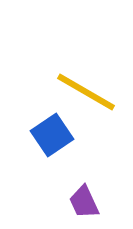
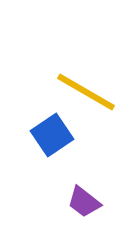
purple trapezoid: rotated 27 degrees counterclockwise
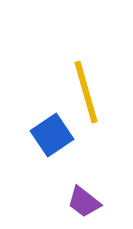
yellow line: rotated 44 degrees clockwise
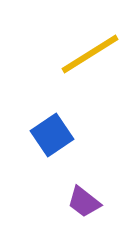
yellow line: moved 4 px right, 38 px up; rotated 74 degrees clockwise
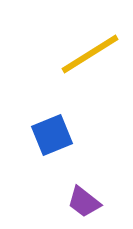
blue square: rotated 12 degrees clockwise
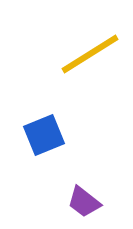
blue square: moved 8 px left
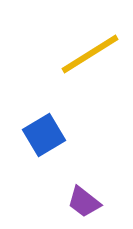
blue square: rotated 9 degrees counterclockwise
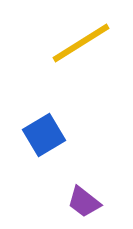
yellow line: moved 9 px left, 11 px up
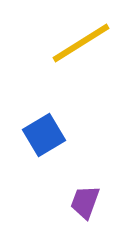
purple trapezoid: moved 1 px right; rotated 72 degrees clockwise
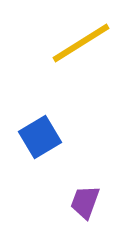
blue square: moved 4 px left, 2 px down
